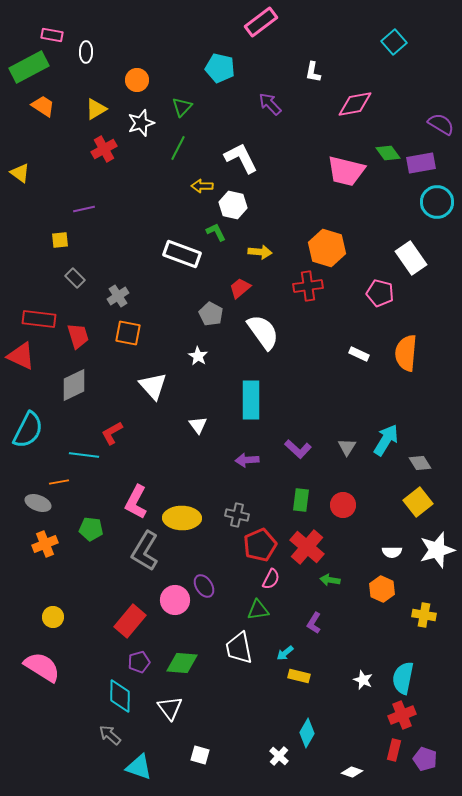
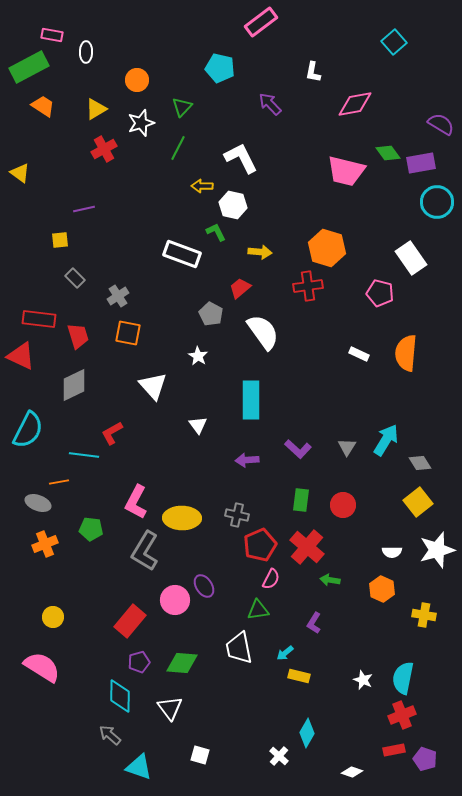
red rectangle at (394, 750): rotated 65 degrees clockwise
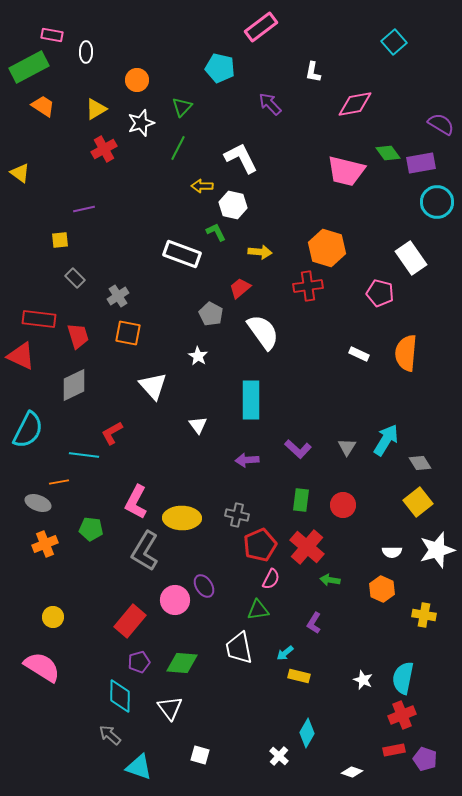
pink rectangle at (261, 22): moved 5 px down
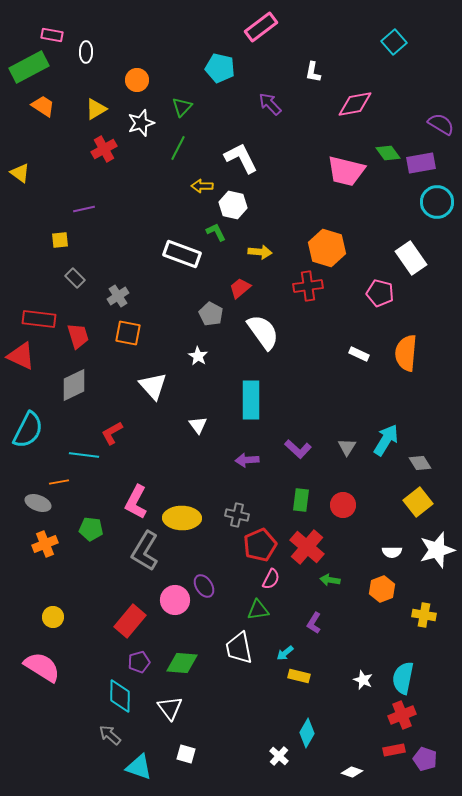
orange hexagon at (382, 589): rotated 15 degrees clockwise
white square at (200, 755): moved 14 px left, 1 px up
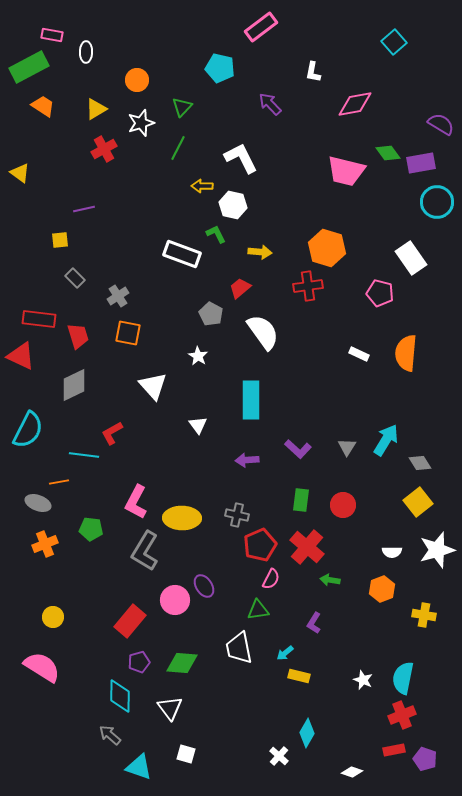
green L-shape at (216, 232): moved 2 px down
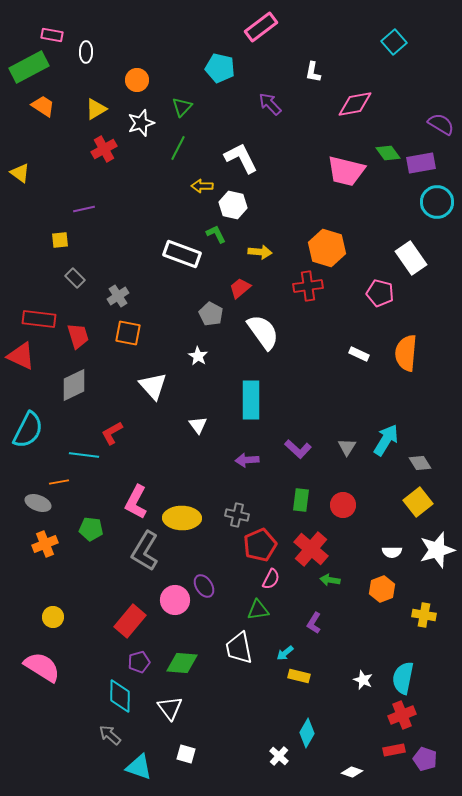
red cross at (307, 547): moved 4 px right, 2 px down
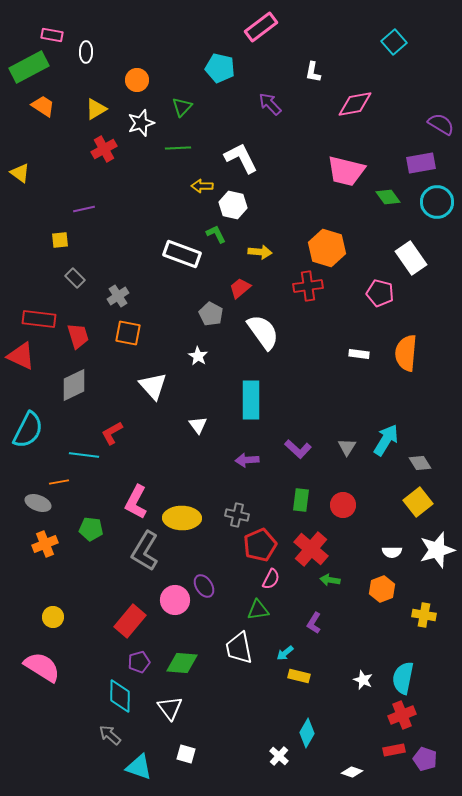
green line at (178, 148): rotated 60 degrees clockwise
green diamond at (388, 153): moved 44 px down
white rectangle at (359, 354): rotated 18 degrees counterclockwise
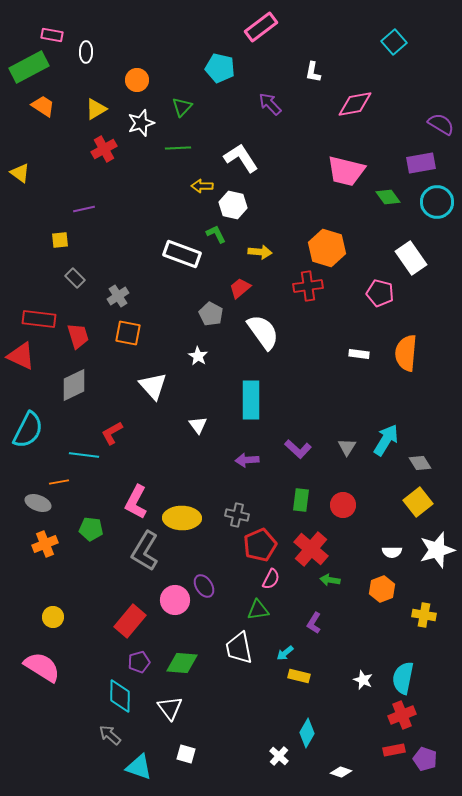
white L-shape at (241, 158): rotated 6 degrees counterclockwise
white diamond at (352, 772): moved 11 px left
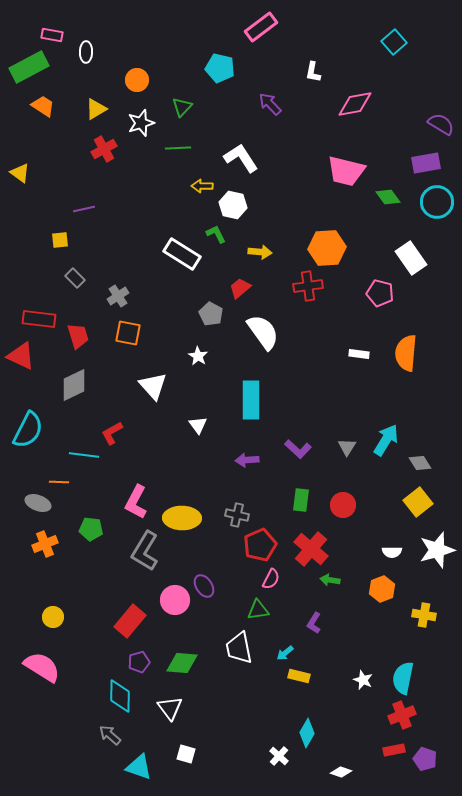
purple rectangle at (421, 163): moved 5 px right
orange hexagon at (327, 248): rotated 21 degrees counterclockwise
white rectangle at (182, 254): rotated 12 degrees clockwise
orange line at (59, 482): rotated 12 degrees clockwise
